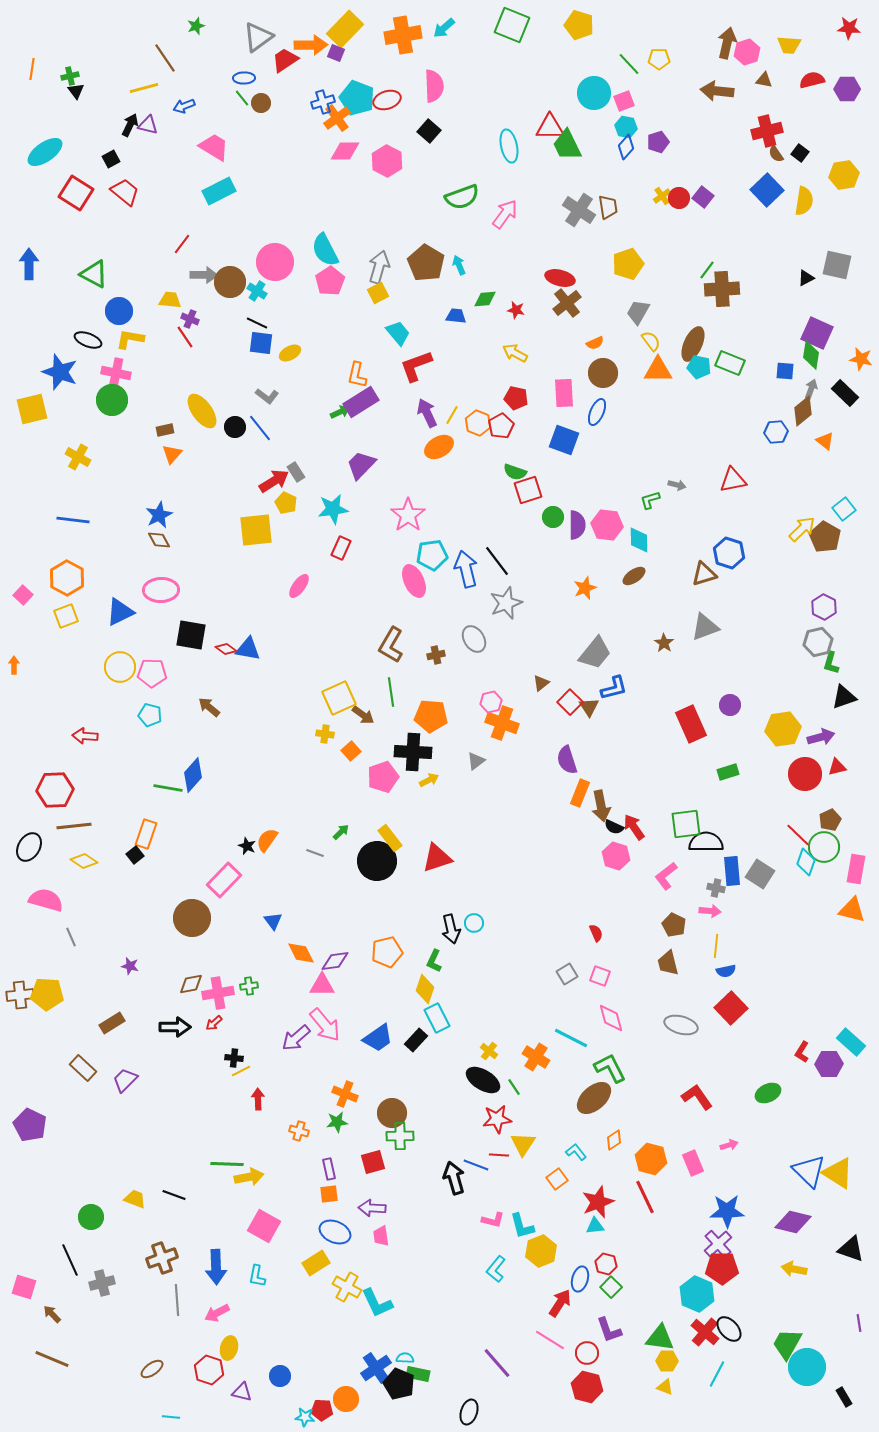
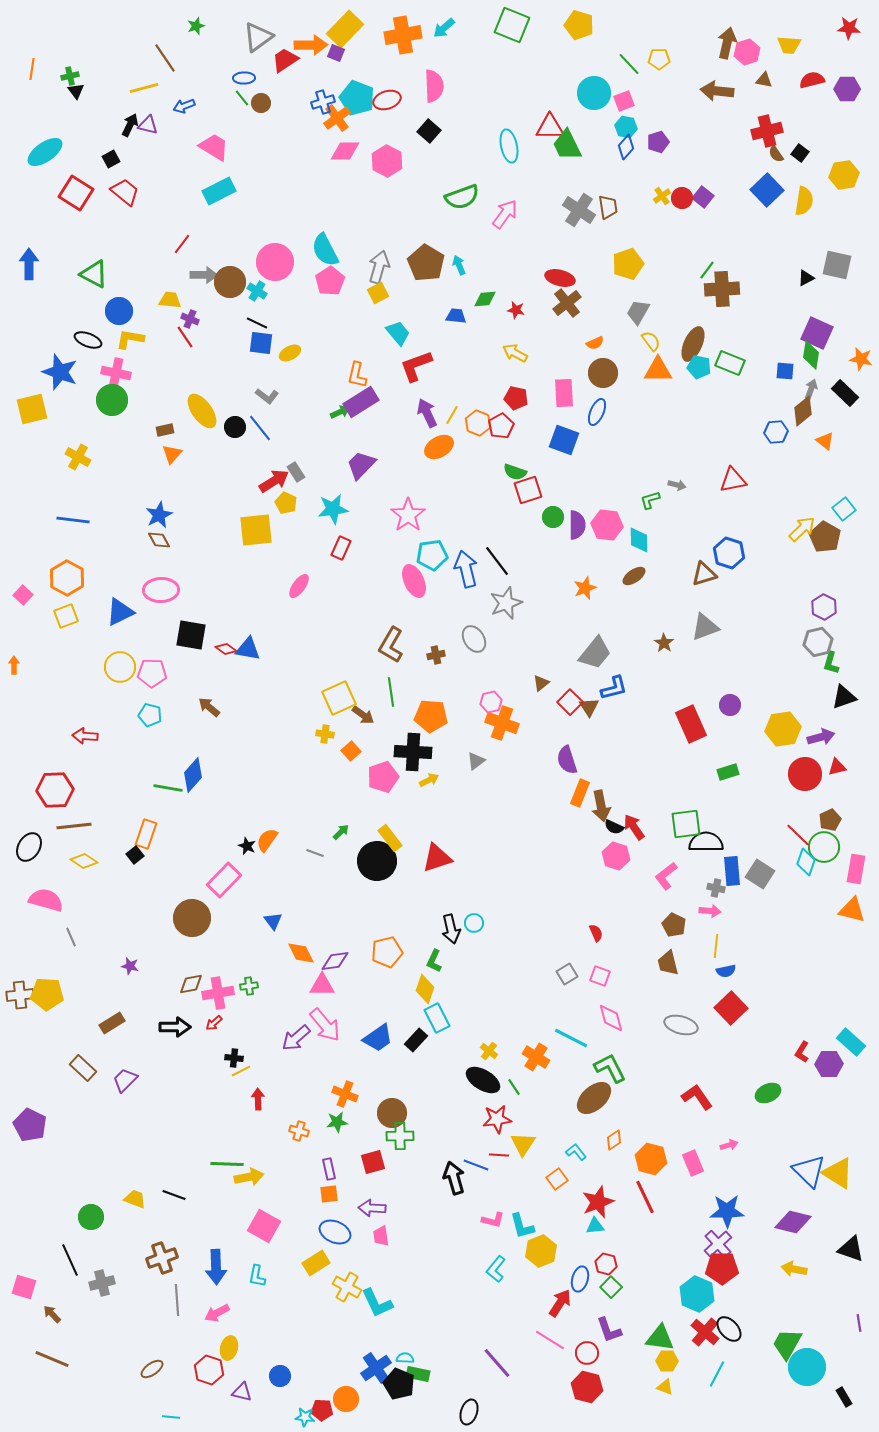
red circle at (679, 198): moved 3 px right
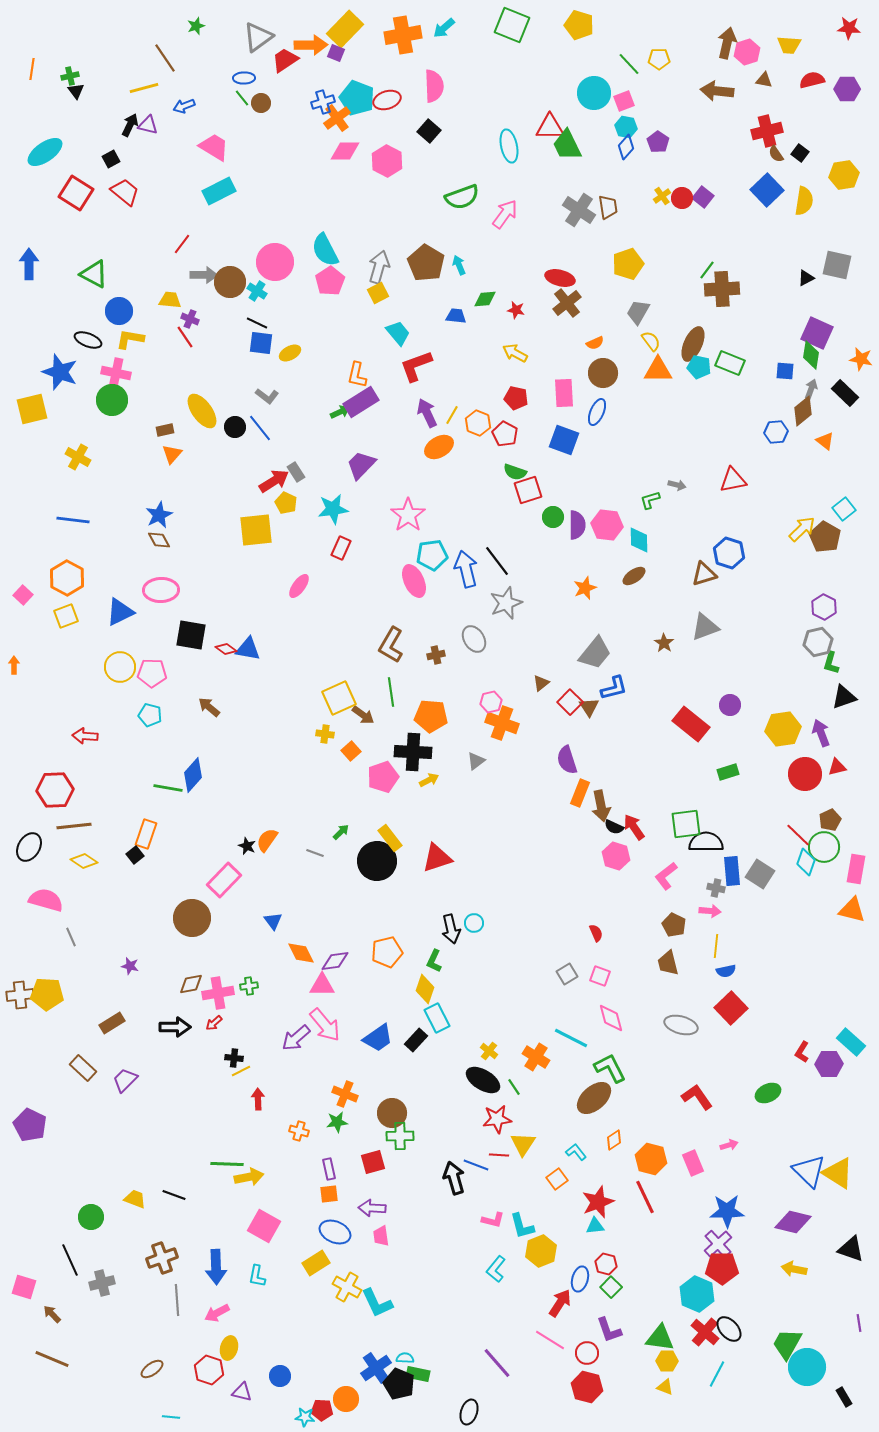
purple pentagon at (658, 142): rotated 20 degrees counterclockwise
red pentagon at (501, 426): moved 4 px right, 8 px down; rotated 15 degrees counterclockwise
red rectangle at (691, 724): rotated 27 degrees counterclockwise
purple arrow at (821, 737): moved 4 px up; rotated 96 degrees counterclockwise
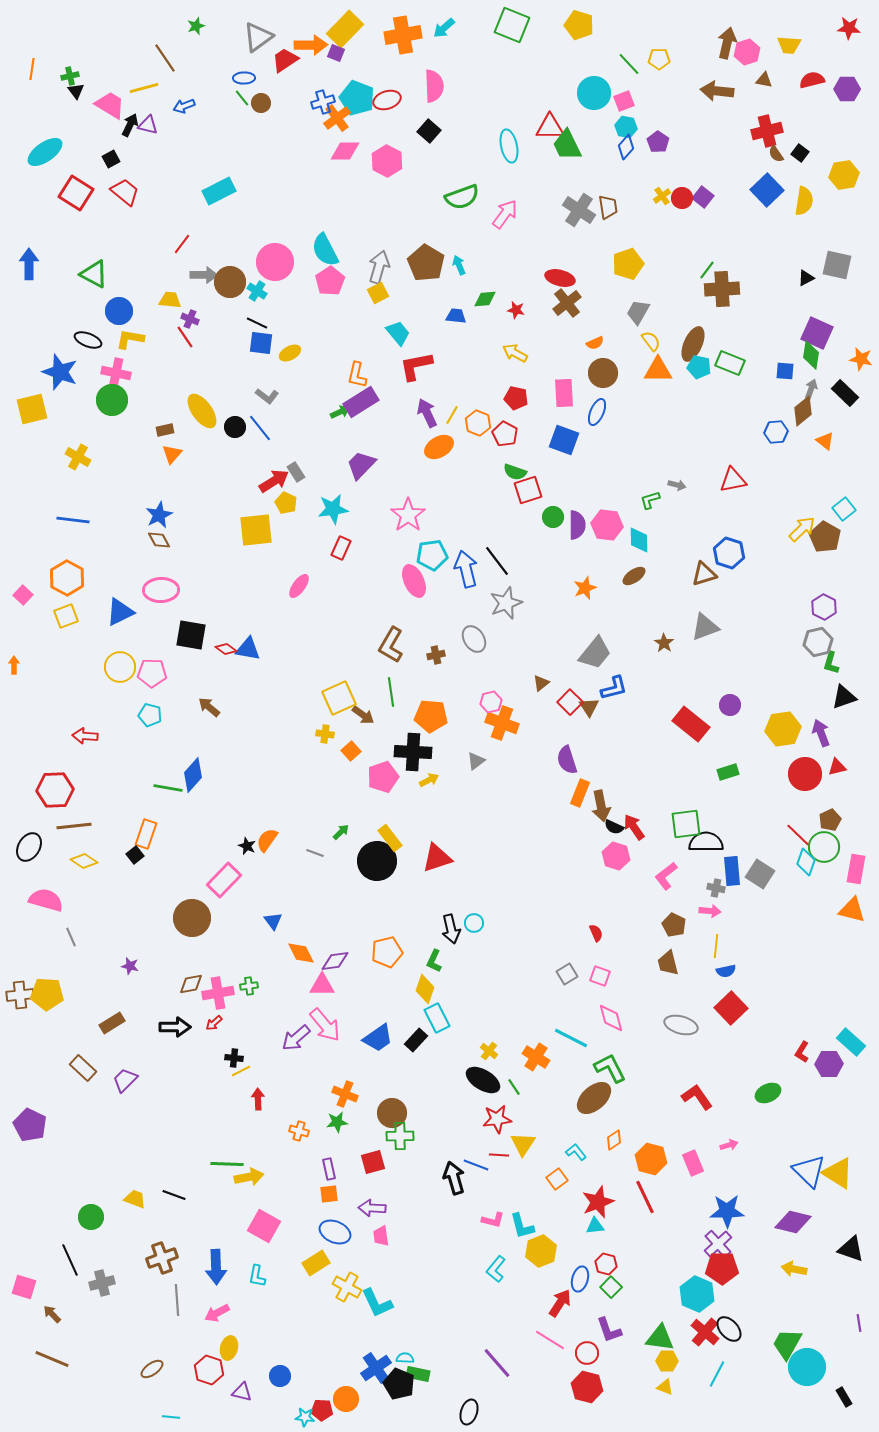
pink trapezoid at (214, 147): moved 104 px left, 42 px up
red L-shape at (416, 366): rotated 9 degrees clockwise
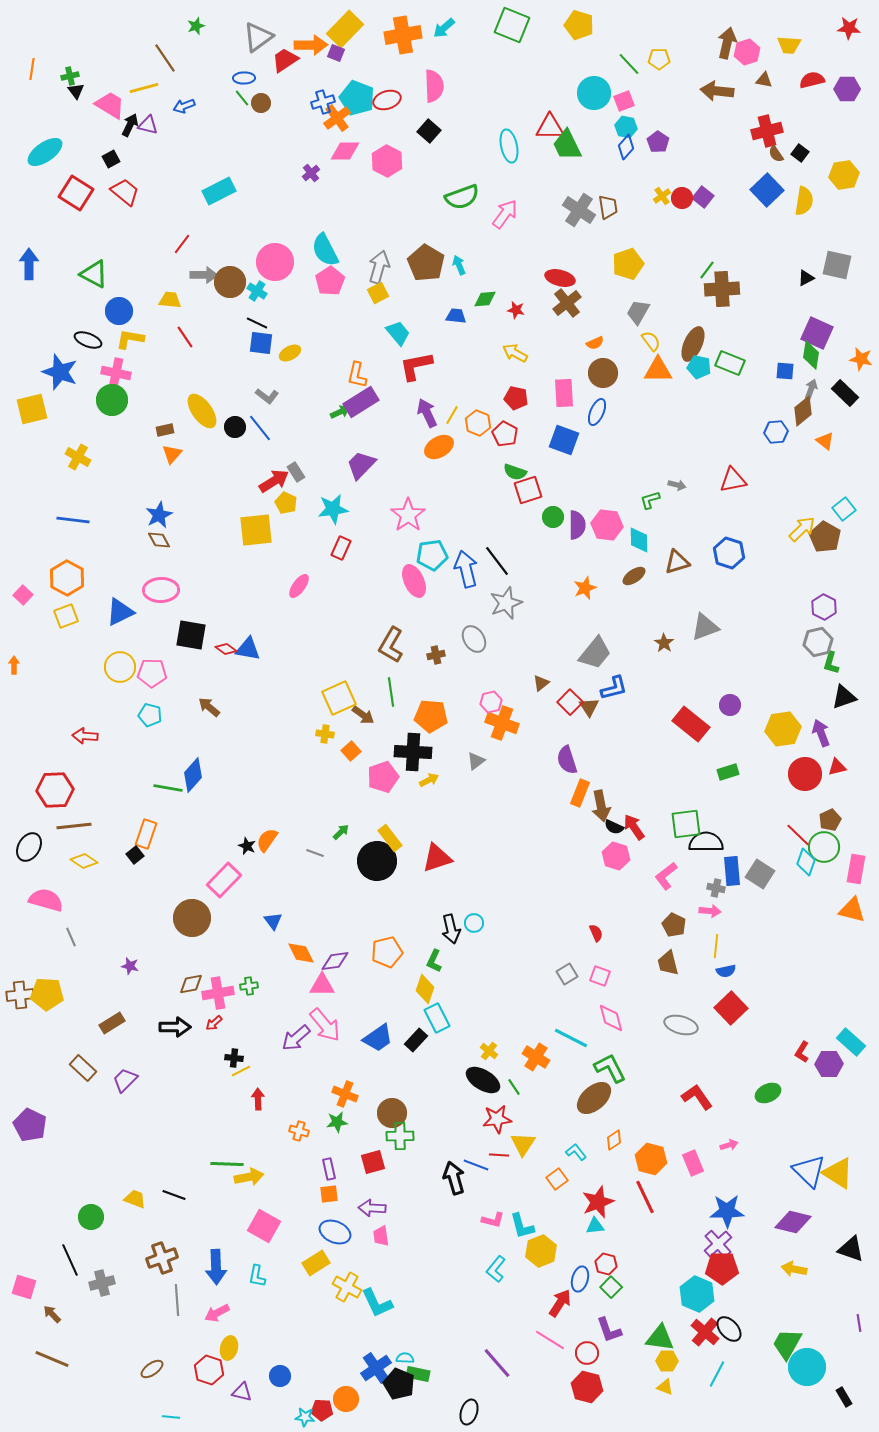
purple cross at (190, 319): moved 121 px right, 146 px up; rotated 30 degrees clockwise
brown triangle at (704, 574): moved 27 px left, 12 px up
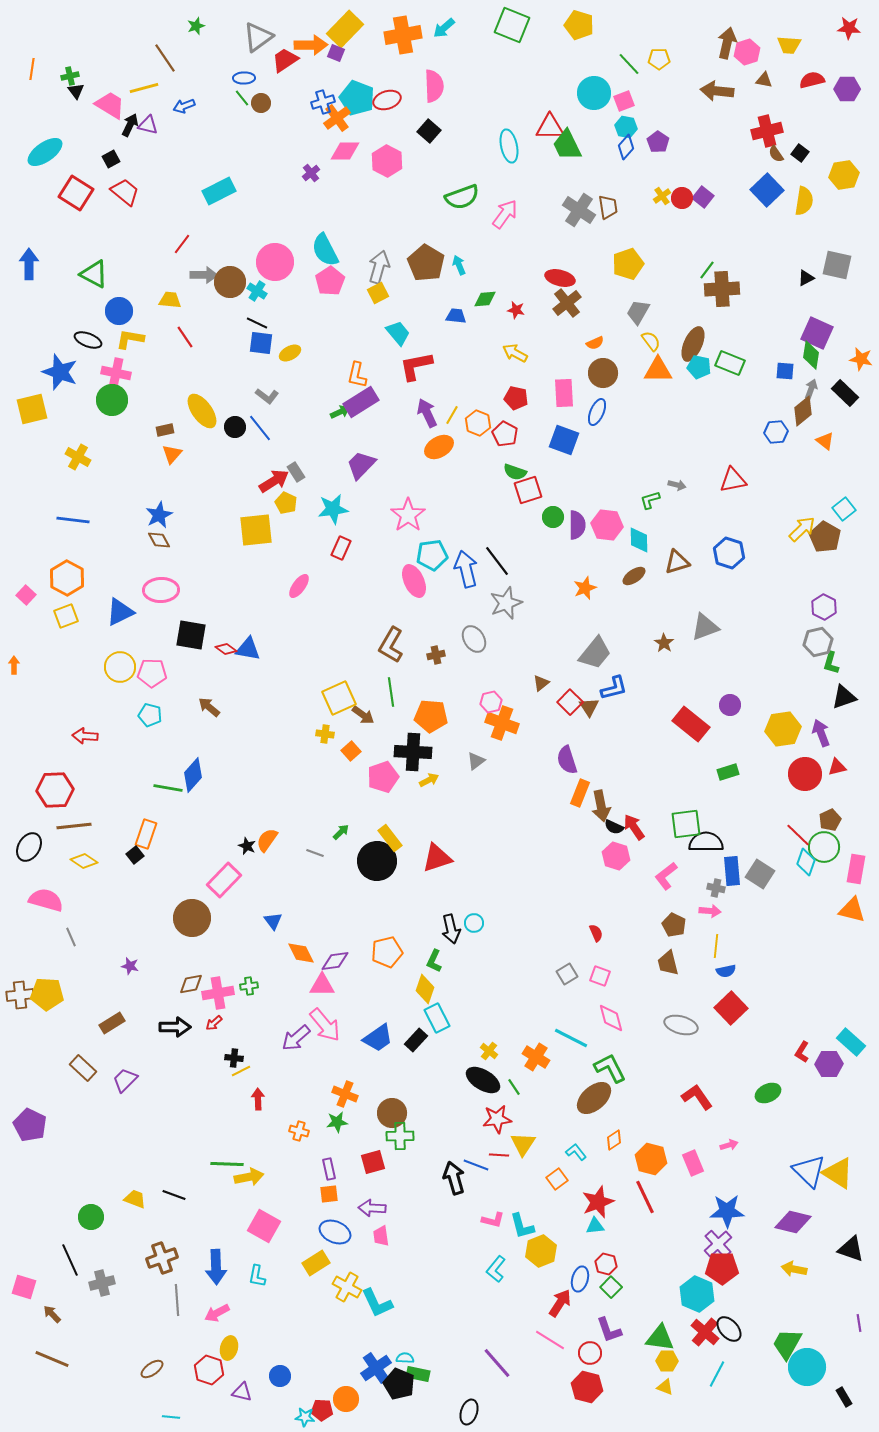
pink square at (23, 595): moved 3 px right
red circle at (587, 1353): moved 3 px right
